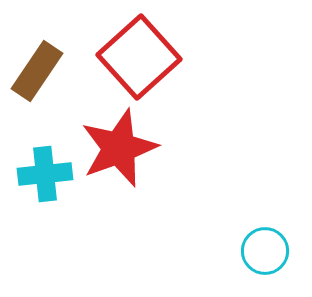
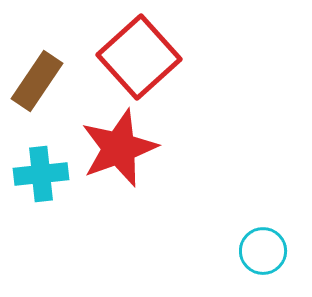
brown rectangle: moved 10 px down
cyan cross: moved 4 px left
cyan circle: moved 2 px left
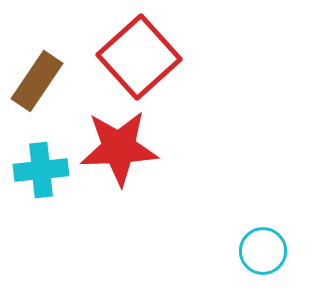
red star: rotated 18 degrees clockwise
cyan cross: moved 4 px up
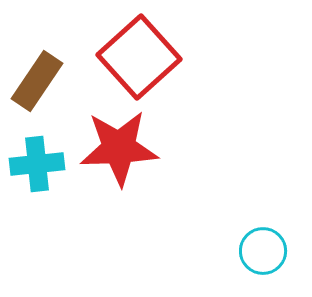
cyan cross: moved 4 px left, 6 px up
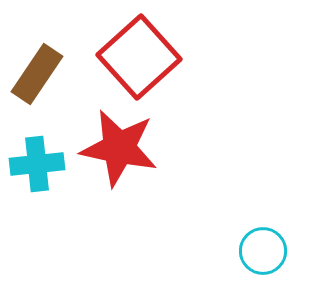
brown rectangle: moved 7 px up
red star: rotated 14 degrees clockwise
